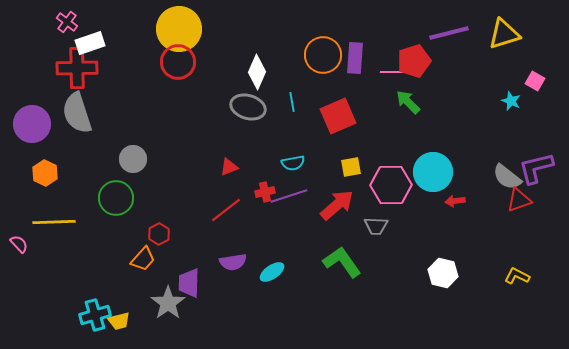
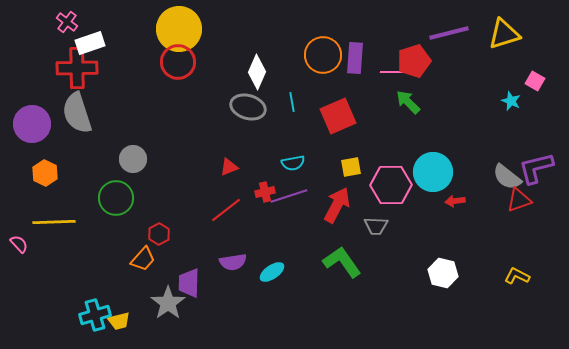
red arrow at (337, 205): rotated 21 degrees counterclockwise
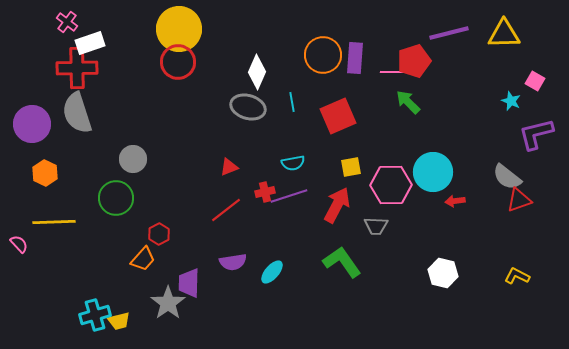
yellow triangle at (504, 34): rotated 16 degrees clockwise
purple L-shape at (536, 168): moved 34 px up
cyan ellipse at (272, 272): rotated 15 degrees counterclockwise
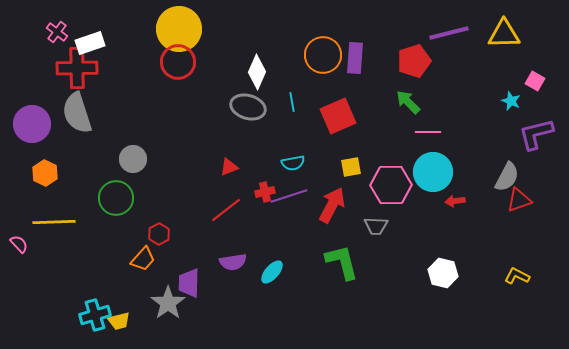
pink cross at (67, 22): moved 10 px left, 10 px down
pink line at (393, 72): moved 35 px right, 60 px down
gray semicircle at (507, 177): rotated 100 degrees counterclockwise
red arrow at (337, 205): moved 5 px left
green L-shape at (342, 262): rotated 21 degrees clockwise
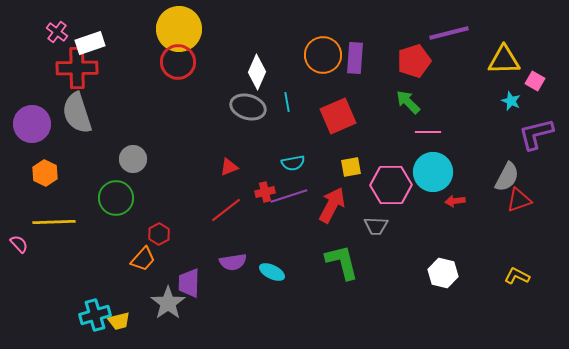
yellow triangle at (504, 34): moved 26 px down
cyan line at (292, 102): moved 5 px left
cyan ellipse at (272, 272): rotated 75 degrees clockwise
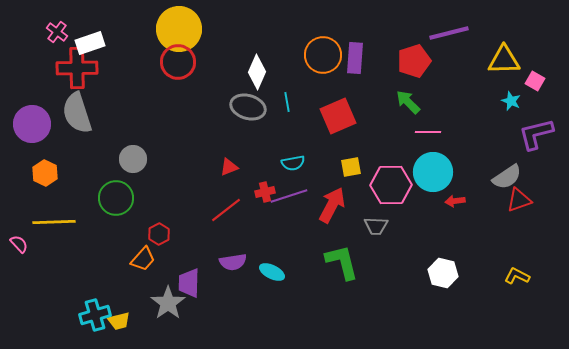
gray semicircle at (507, 177): rotated 28 degrees clockwise
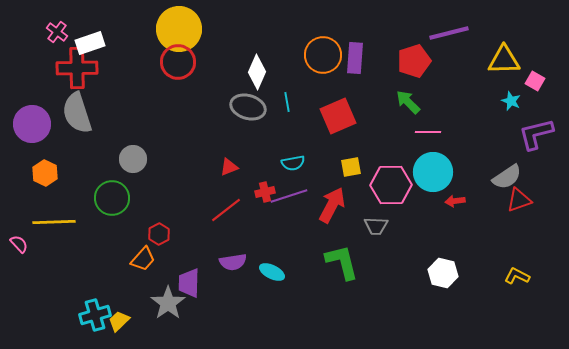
green circle at (116, 198): moved 4 px left
yellow trapezoid at (119, 321): rotated 150 degrees clockwise
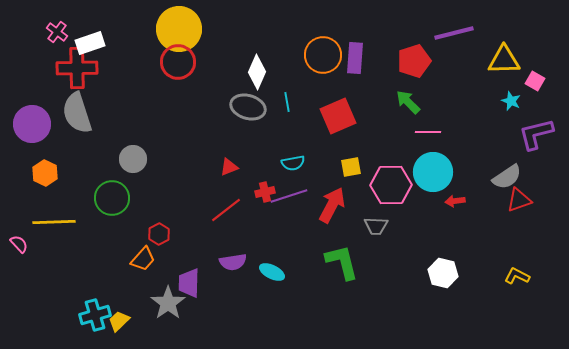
purple line at (449, 33): moved 5 px right
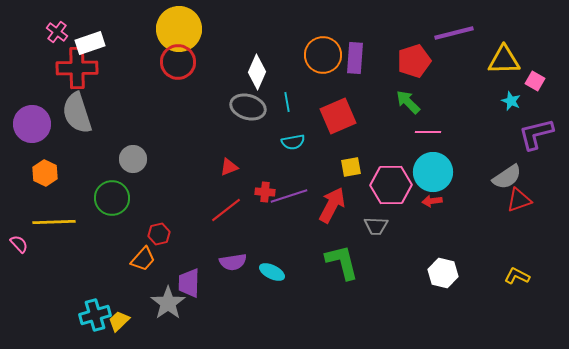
cyan semicircle at (293, 163): moved 21 px up
red cross at (265, 192): rotated 18 degrees clockwise
red arrow at (455, 201): moved 23 px left
red hexagon at (159, 234): rotated 15 degrees clockwise
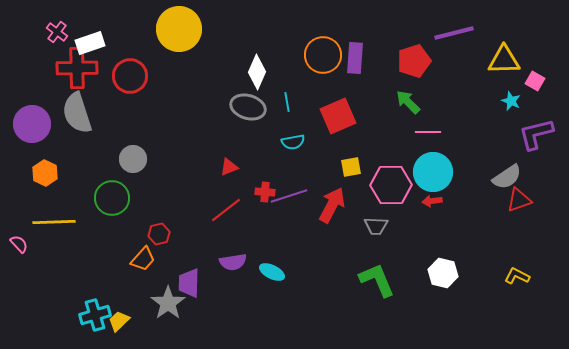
red circle at (178, 62): moved 48 px left, 14 px down
green L-shape at (342, 262): moved 35 px right, 18 px down; rotated 9 degrees counterclockwise
